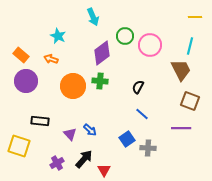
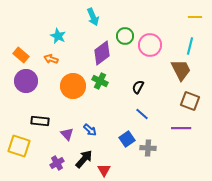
green cross: rotated 21 degrees clockwise
purple triangle: moved 3 px left
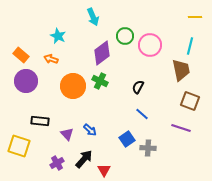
brown trapezoid: rotated 15 degrees clockwise
purple line: rotated 18 degrees clockwise
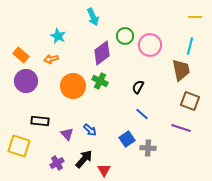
orange arrow: rotated 32 degrees counterclockwise
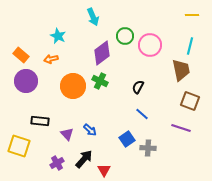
yellow line: moved 3 px left, 2 px up
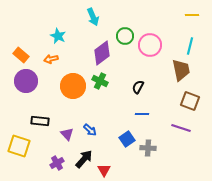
blue line: rotated 40 degrees counterclockwise
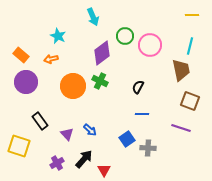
purple circle: moved 1 px down
black rectangle: rotated 48 degrees clockwise
